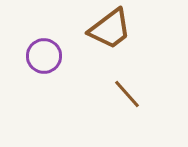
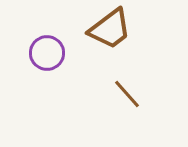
purple circle: moved 3 px right, 3 px up
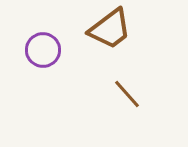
purple circle: moved 4 px left, 3 px up
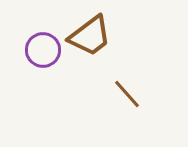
brown trapezoid: moved 20 px left, 7 px down
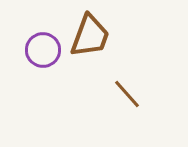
brown trapezoid: rotated 33 degrees counterclockwise
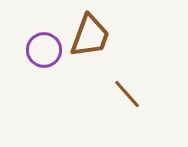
purple circle: moved 1 px right
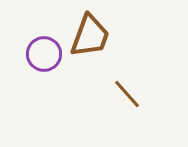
purple circle: moved 4 px down
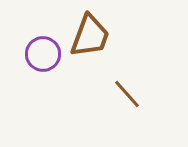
purple circle: moved 1 px left
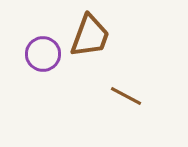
brown line: moved 1 px left, 2 px down; rotated 20 degrees counterclockwise
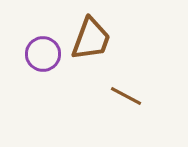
brown trapezoid: moved 1 px right, 3 px down
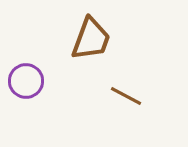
purple circle: moved 17 px left, 27 px down
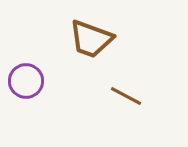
brown trapezoid: rotated 90 degrees clockwise
